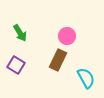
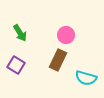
pink circle: moved 1 px left, 1 px up
cyan semicircle: rotated 135 degrees clockwise
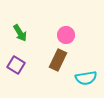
cyan semicircle: rotated 25 degrees counterclockwise
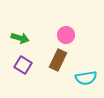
green arrow: moved 5 px down; rotated 42 degrees counterclockwise
purple square: moved 7 px right
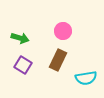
pink circle: moved 3 px left, 4 px up
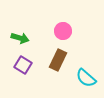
cyan semicircle: rotated 50 degrees clockwise
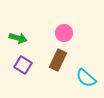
pink circle: moved 1 px right, 2 px down
green arrow: moved 2 px left
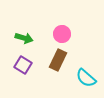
pink circle: moved 2 px left, 1 px down
green arrow: moved 6 px right
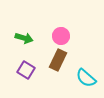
pink circle: moved 1 px left, 2 px down
purple square: moved 3 px right, 5 px down
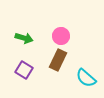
purple square: moved 2 px left
